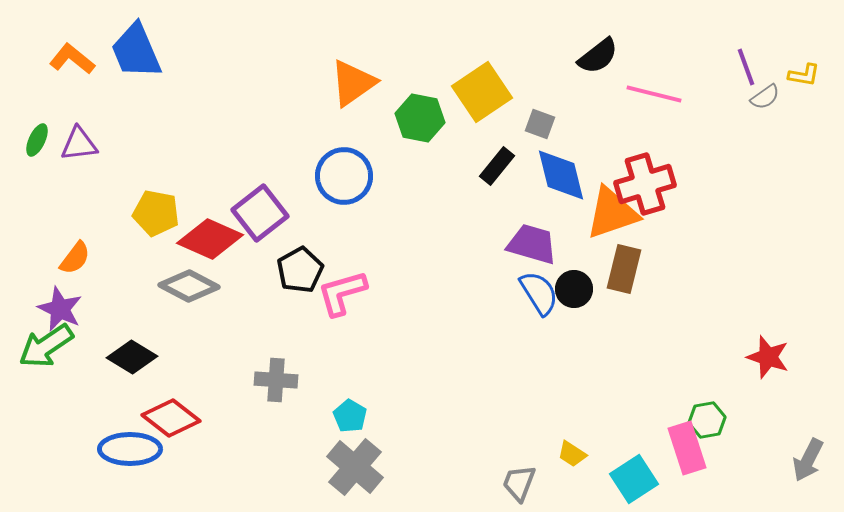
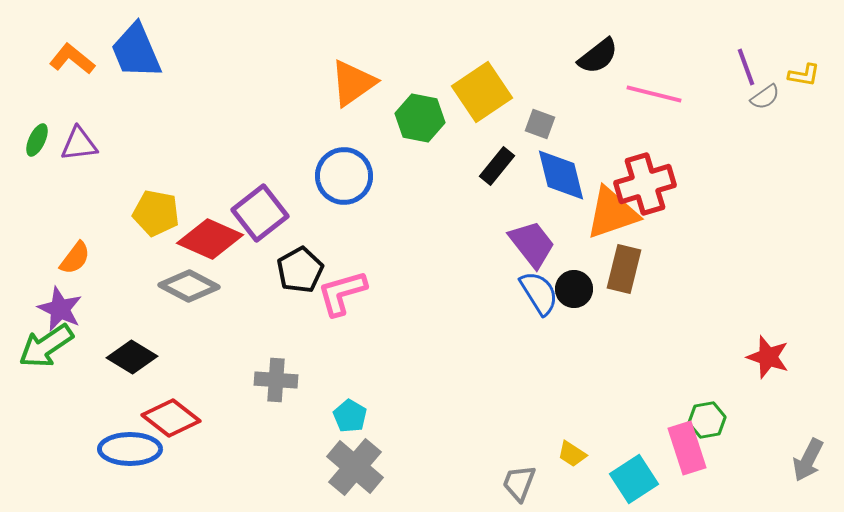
purple trapezoid at (532, 244): rotated 36 degrees clockwise
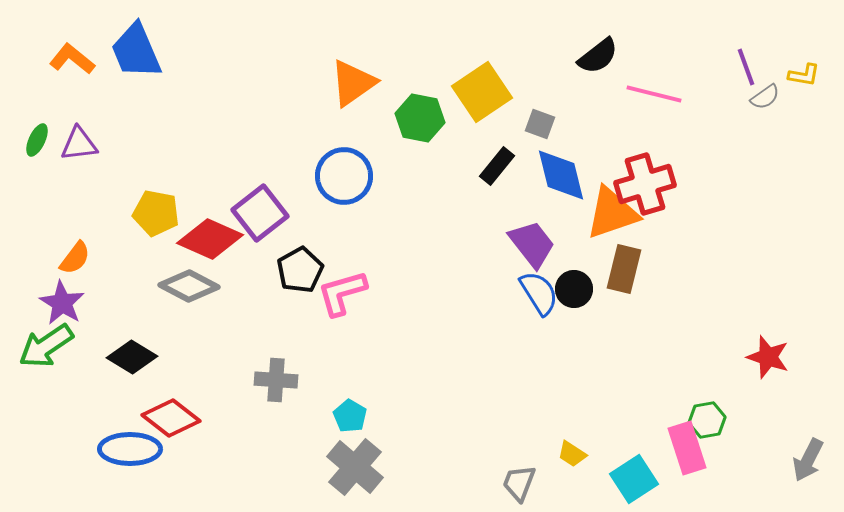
purple star at (60, 309): moved 2 px right, 6 px up; rotated 6 degrees clockwise
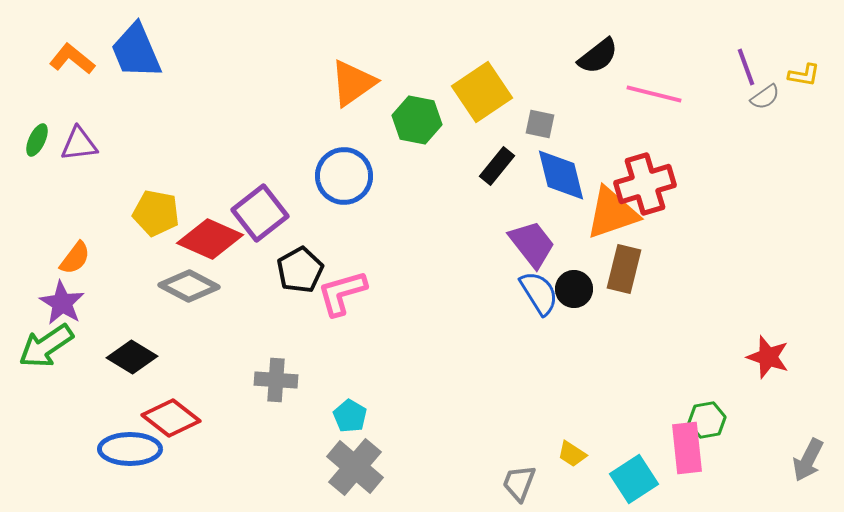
green hexagon at (420, 118): moved 3 px left, 2 px down
gray square at (540, 124): rotated 8 degrees counterclockwise
pink rectangle at (687, 448): rotated 12 degrees clockwise
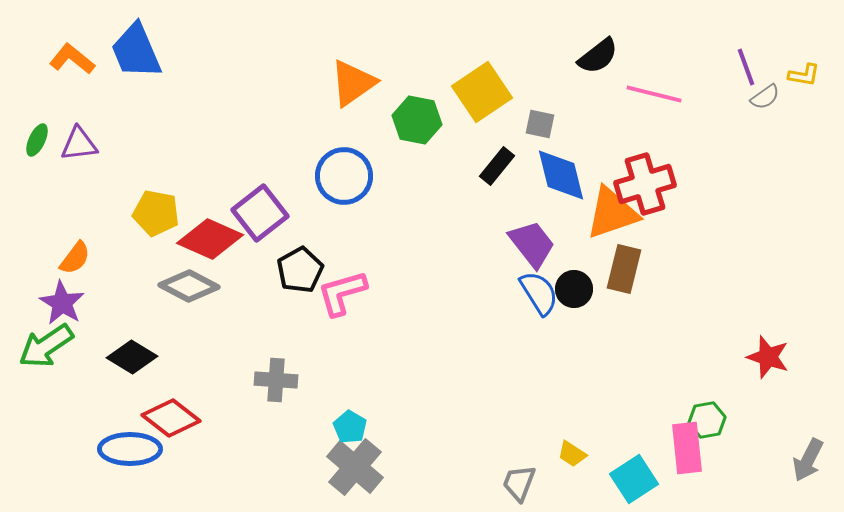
cyan pentagon at (350, 416): moved 11 px down
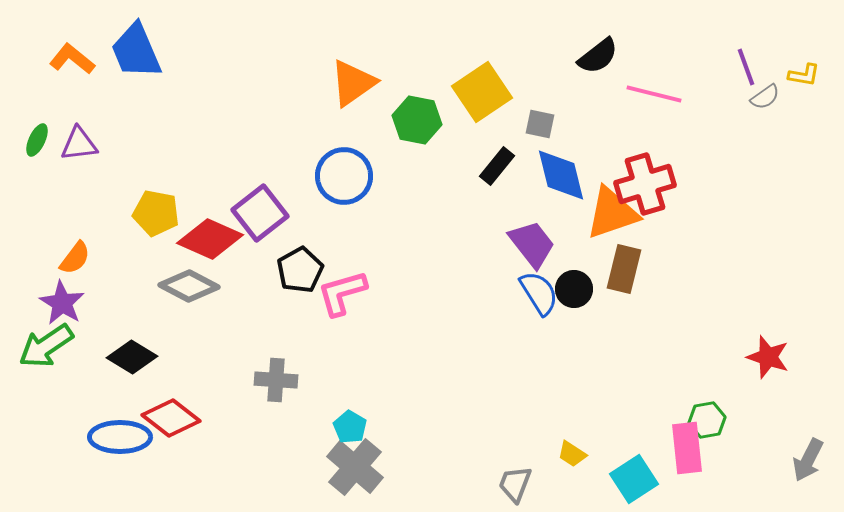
blue ellipse at (130, 449): moved 10 px left, 12 px up
gray trapezoid at (519, 483): moved 4 px left, 1 px down
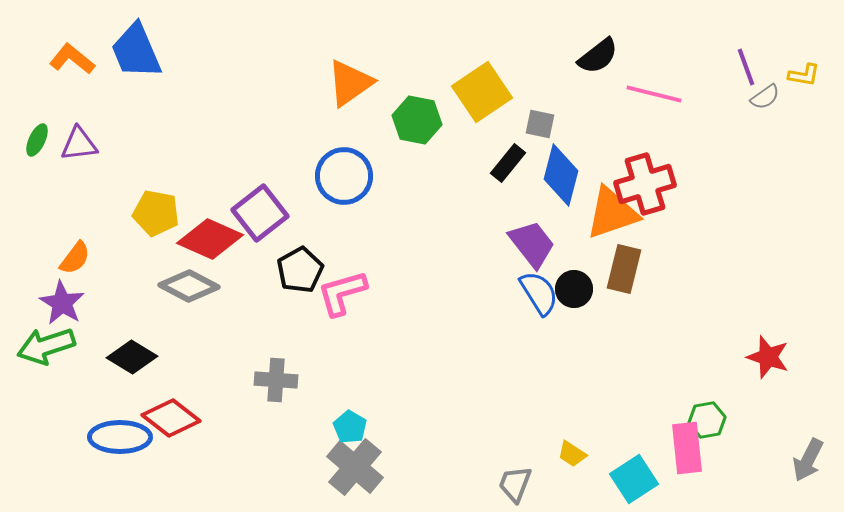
orange triangle at (353, 83): moved 3 px left
black rectangle at (497, 166): moved 11 px right, 3 px up
blue diamond at (561, 175): rotated 28 degrees clockwise
green arrow at (46, 346): rotated 16 degrees clockwise
